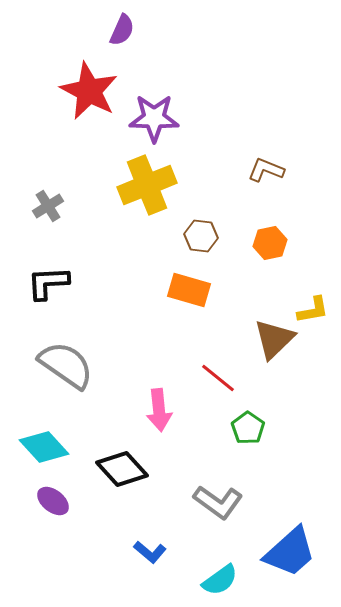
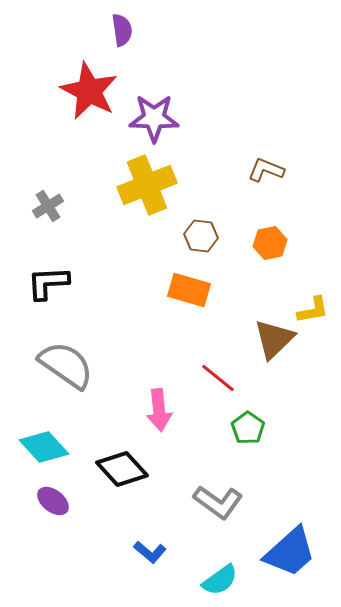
purple semicircle: rotated 32 degrees counterclockwise
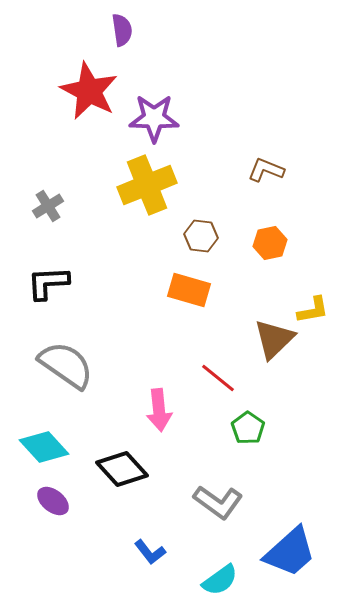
blue L-shape: rotated 12 degrees clockwise
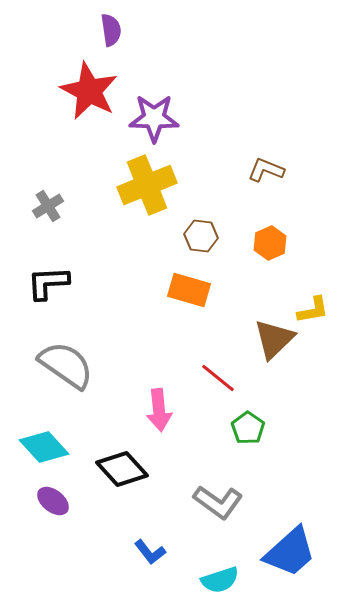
purple semicircle: moved 11 px left
orange hexagon: rotated 12 degrees counterclockwise
cyan semicircle: rotated 18 degrees clockwise
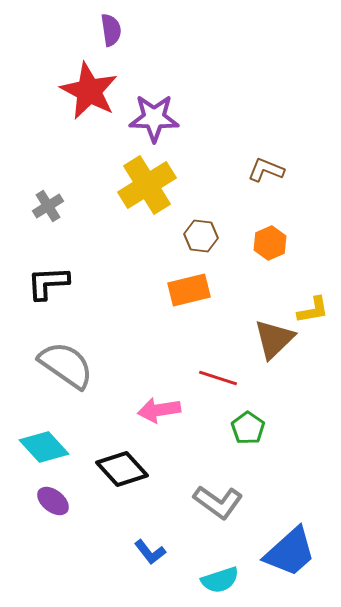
yellow cross: rotated 10 degrees counterclockwise
orange rectangle: rotated 30 degrees counterclockwise
red line: rotated 21 degrees counterclockwise
pink arrow: rotated 87 degrees clockwise
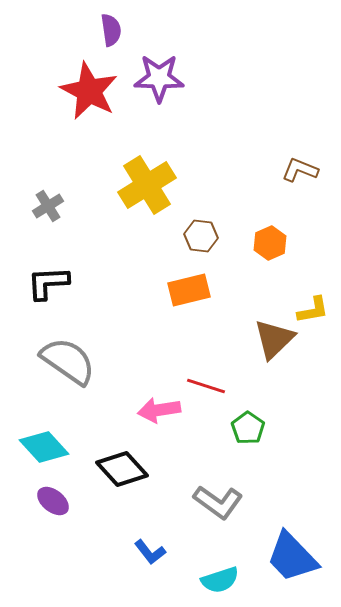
purple star: moved 5 px right, 40 px up
brown L-shape: moved 34 px right
gray semicircle: moved 2 px right, 4 px up
red line: moved 12 px left, 8 px down
blue trapezoid: moved 2 px right, 5 px down; rotated 88 degrees clockwise
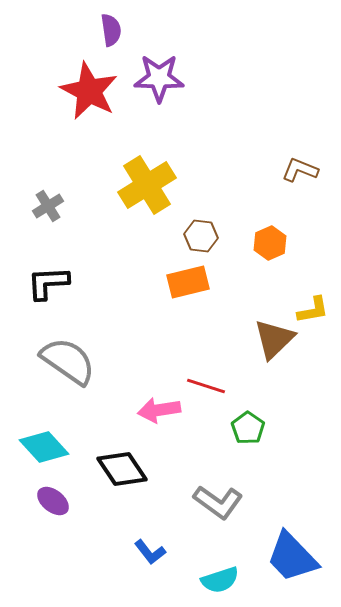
orange rectangle: moved 1 px left, 8 px up
black diamond: rotated 9 degrees clockwise
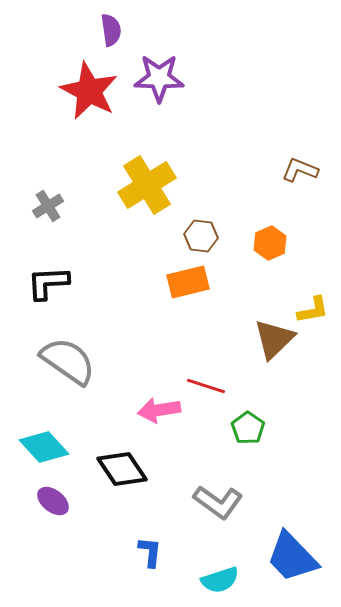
blue L-shape: rotated 136 degrees counterclockwise
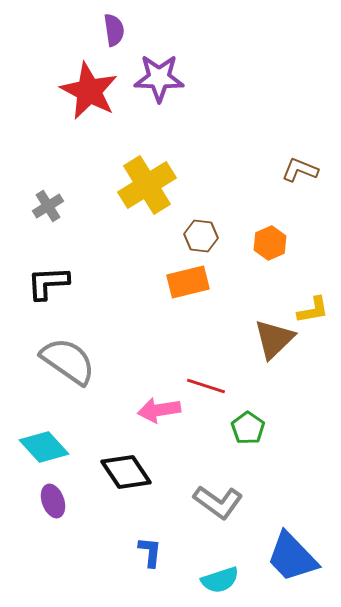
purple semicircle: moved 3 px right
black diamond: moved 4 px right, 3 px down
purple ellipse: rotated 32 degrees clockwise
